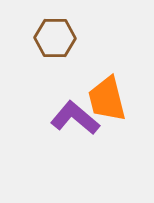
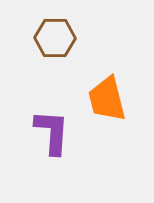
purple L-shape: moved 23 px left, 14 px down; rotated 54 degrees clockwise
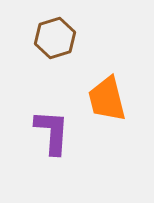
brown hexagon: rotated 18 degrees counterclockwise
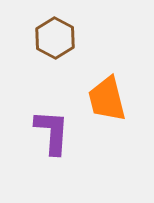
brown hexagon: rotated 15 degrees counterclockwise
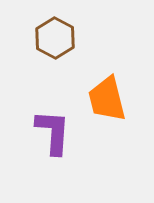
purple L-shape: moved 1 px right
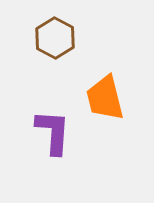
orange trapezoid: moved 2 px left, 1 px up
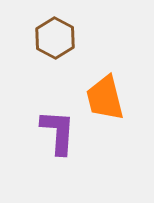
purple L-shape: moved 5 px right
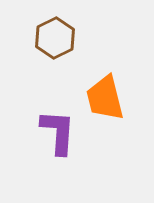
brown hexagon: rotated 6 degrees clockwise
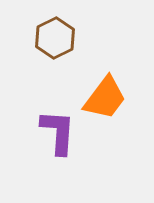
orange trapezoid: rotated 129 degrees counterclockwise
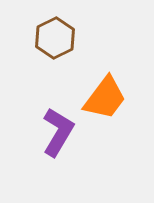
purple L-shape: rotated 27 degrees clockwise
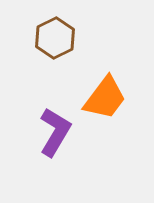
purple L-shape: moved 3 px left
